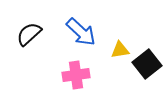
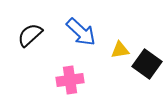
black semicircle: moved 1 px right, 1 px down
black square: rotated 16 degrees counterclockwise
pink cross: moved 6 px left, 5 px down
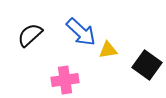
yellow triangle: moved 12 px left
black square: moved 1 px down
pink cross: moved 5 px left
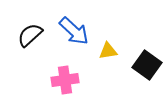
blue arrow: moved 7 px left, 1 px up
yellow triangle: moved 1 px down
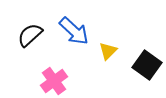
yellow triangle: rotated 36 degrees counterclockwise
pink cross: moved 11 px left, 1 px down; rotated 28 degrees counterclockwise
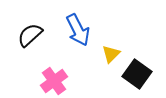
blue arrow: moved 4 px right, 1 px up; rotated 20 degrees clockwise
yellow triangle: moved 3 px right, 3 px down
black square: moved 10 px left, 9 px down
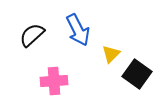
black semicircle: moved 2 px right
pink cross: rotated 32 degrees clockwise
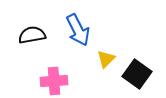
black semicircle: rotated 32 degrees clockwise
yellow triangle: moved 5 px left, 5 px down
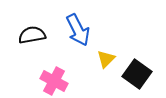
pink cross: rotated 32 degrees clockwise
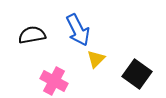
yellow triangle: moved 10 px left
